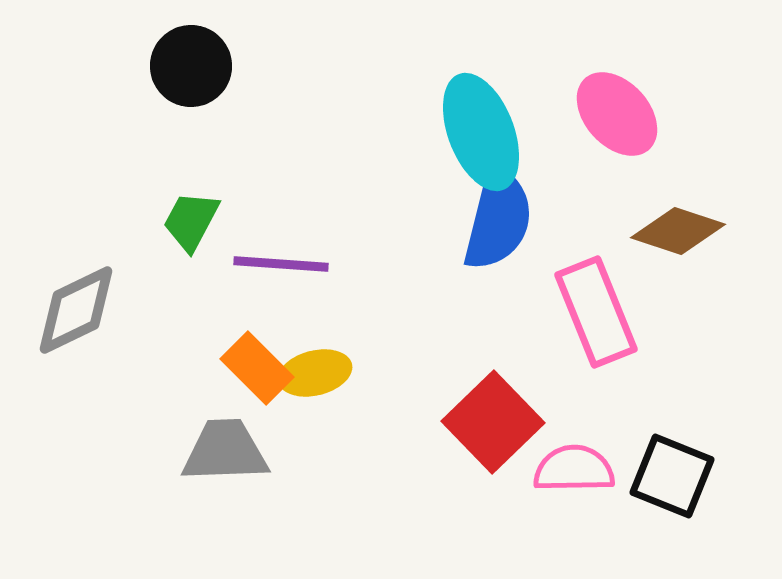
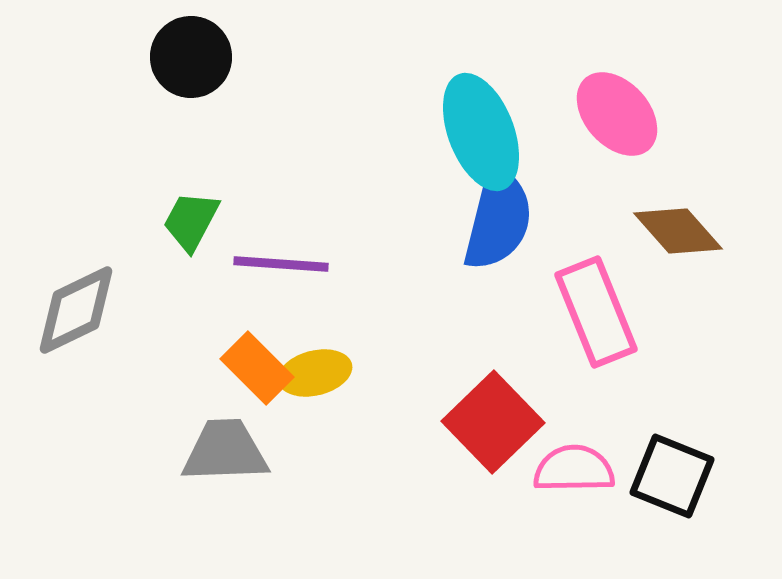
black circle: moved 9 px up
brown diamond: rotated 30 degrees clockwise
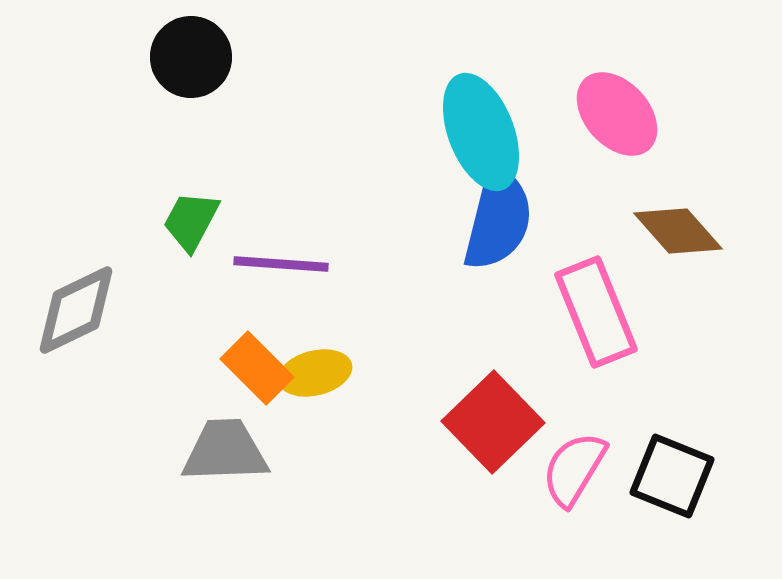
pink semicircle: rotated 58 degrees counterclockwise
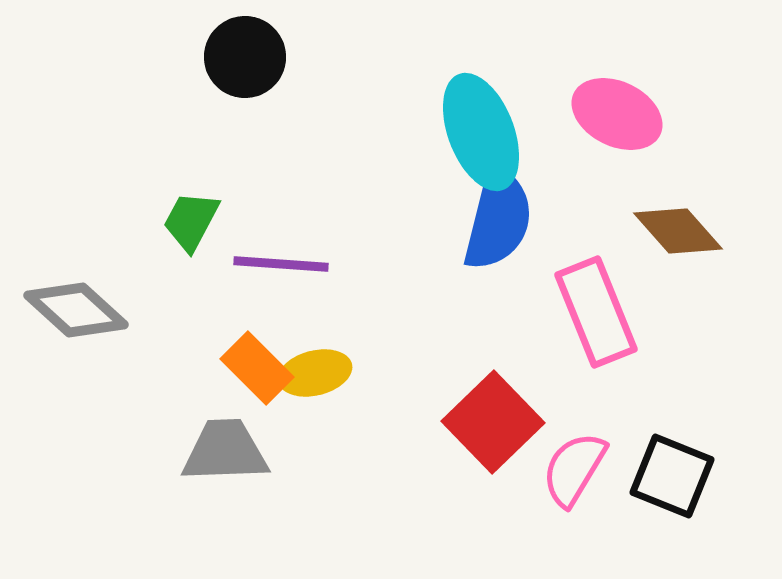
black circle: moved 54 px right
pink ellipse: rotated 22 degrees counterclockwise
gray diamond: rotated 68 degrees clockwise
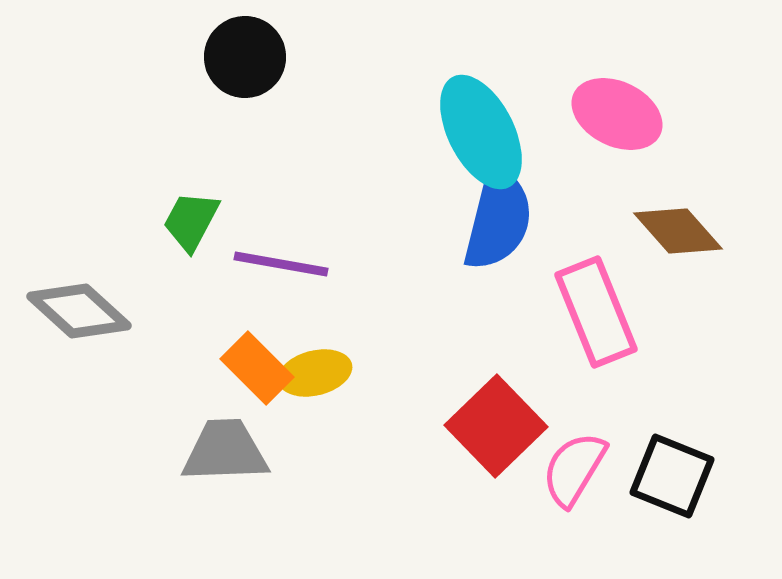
cyan ellipse: rotated 6 degrees counterclockwise
purple line: rotated 6 degrees clockwise
gray diamond: moved 3 px right, 1 px down
red square: moved 3 px right, 4 px down
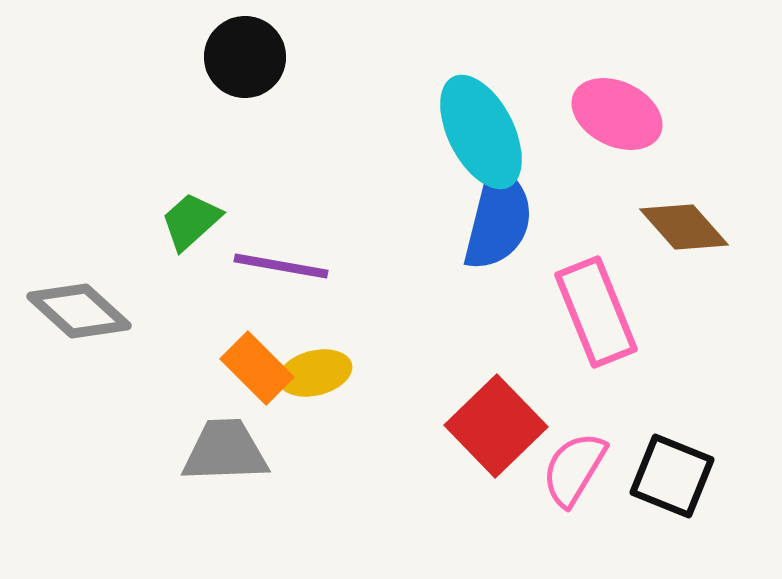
green trapezoid: rotated 20 degrees clockwise
brown diamond: moved 6 px right, 4 px up
purple line: moved 2 px down
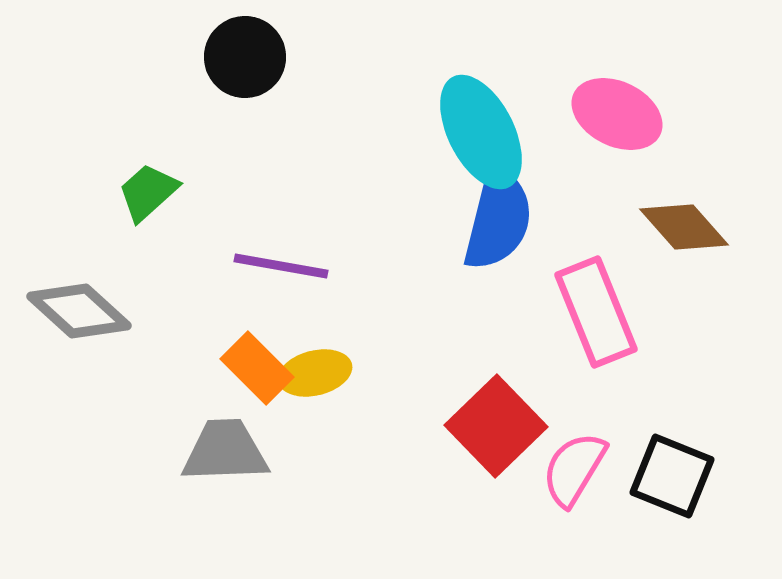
green trapezoid: moved 43 px left, 29 px up
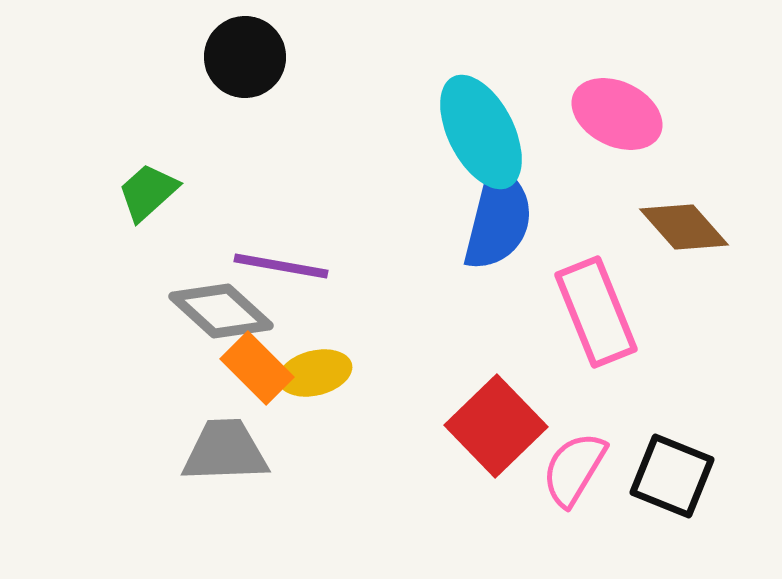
gray diamond: moved 142 px right
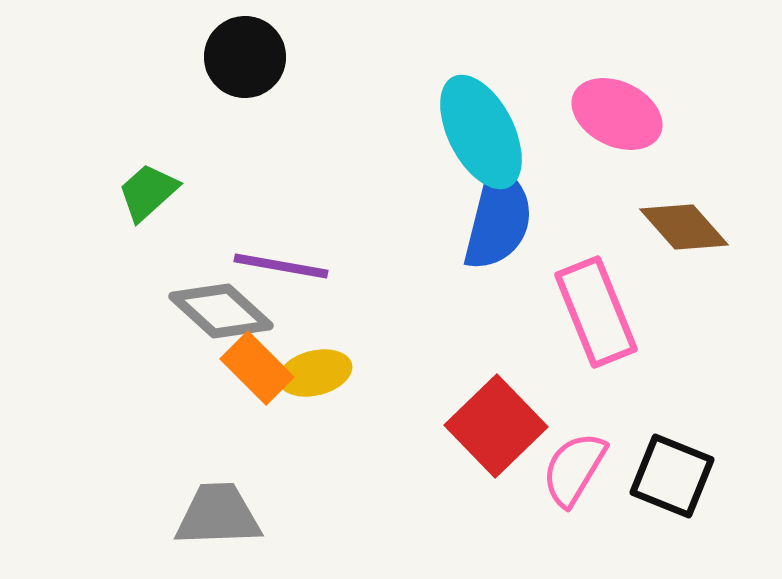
gray trapezoid: moved 7 px left, 64 px down
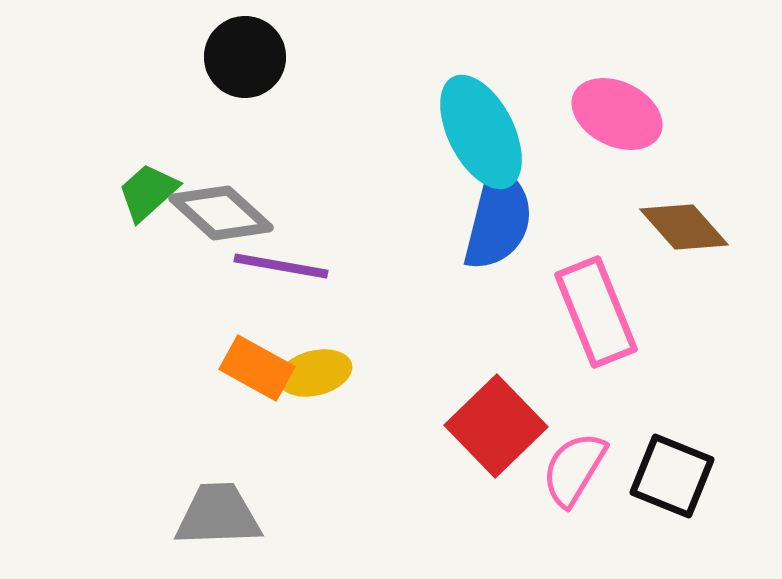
gray diamond: moved 98 px up
orange rectangle: rotated 16 degrees counterclockwise
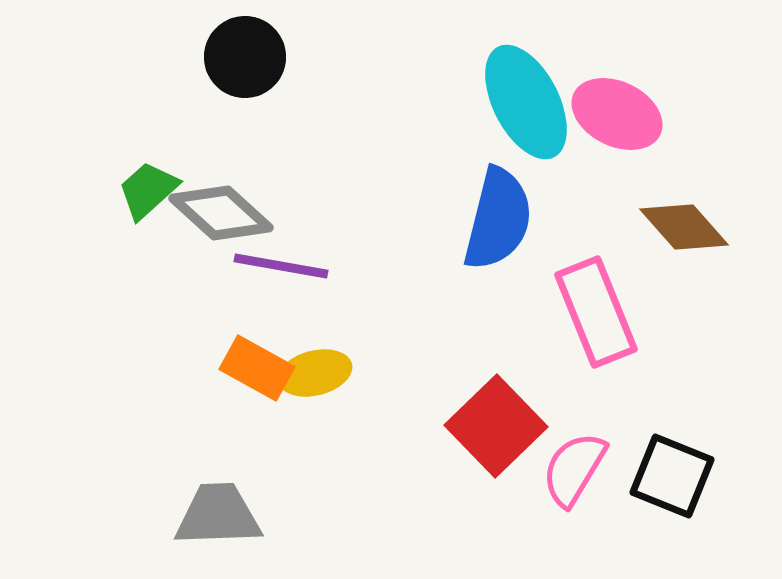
cyan ellipse: moved 45 px right, 30 px up
green trapezoid: moved 2 px up
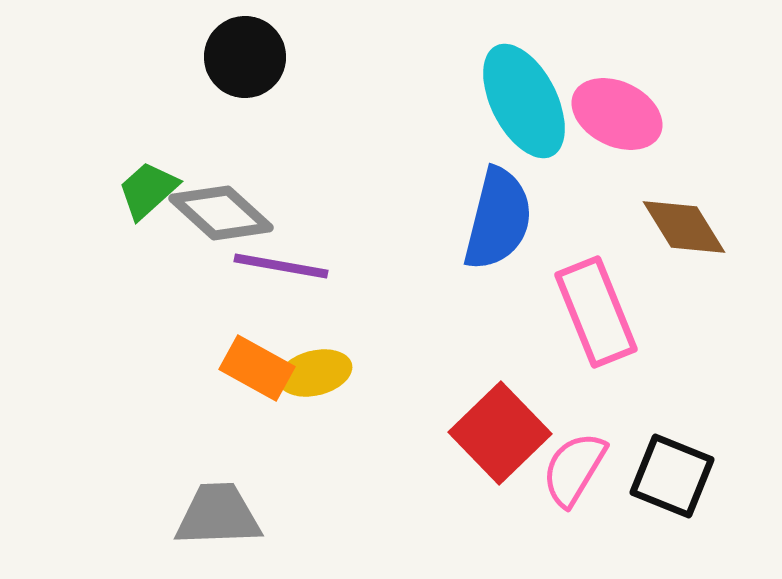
cyan ellipse: moved 2 px left, 1 px up
brown diamond: rotated 10 degrees clockwise
red square: moved 4 px right, 7 px down
